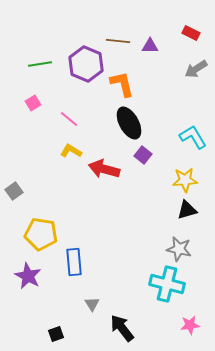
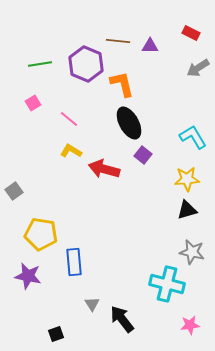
gray arrow: moved 2 px right, 1 px up
yellow star: moved 2 px right, 1 px up
gray star: moved 13 px right, 3 px down
purple star: rotated 16 degrees counterclockwise
black arrow: moved 9 px up
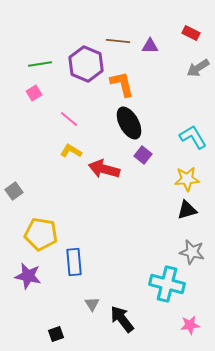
pink square: moved 1 px right, 10 px up
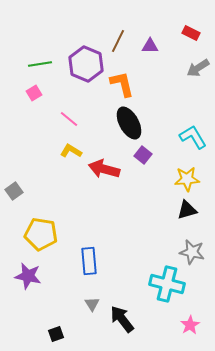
brown line: rotated 70 degrees counterclockwise
blue rectangle: moved 15 px right, 1 px up
pink star: rotated 24 degrees counterclockwise
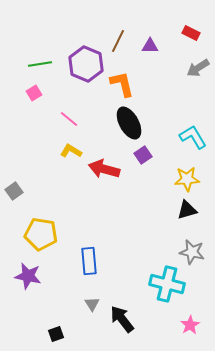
purple square: rotated 18 degrees clockwise
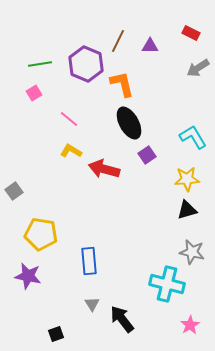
purple square: moved 4 px right
